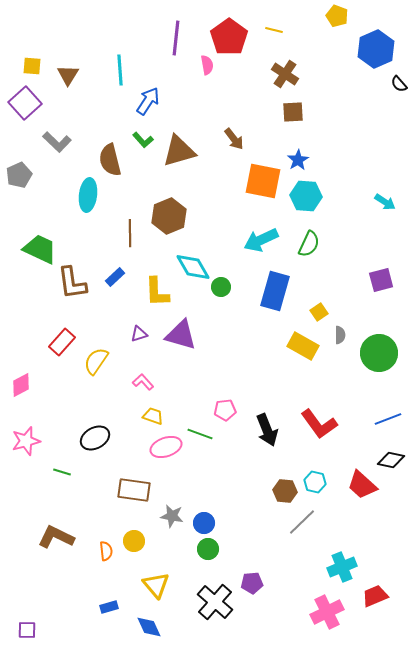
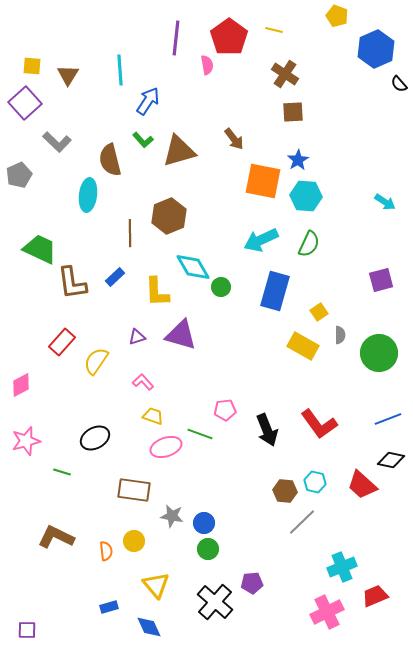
purple triangle at (139, 334): moved 2 px left, 3 px down
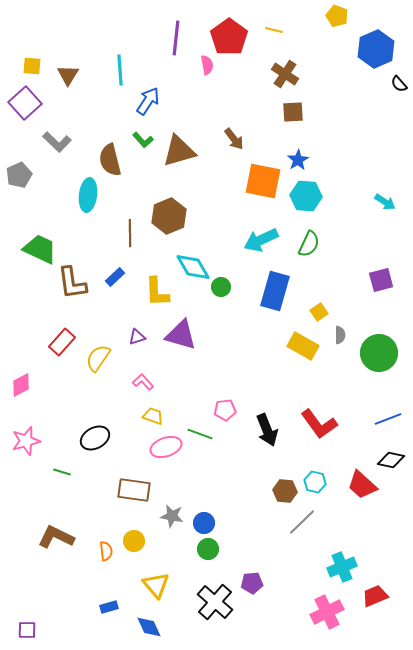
yellow semicircle at (96, 361): moved 2 px right, 3 px up
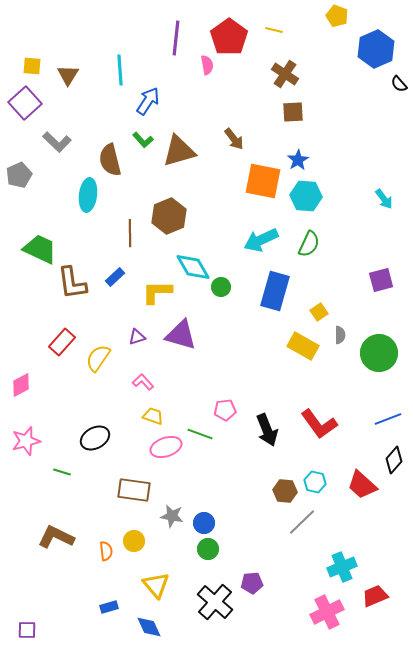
cyan arrow at (385, 202): moved 1 px left, 3 px up; rotated 20 degrees clockwise
yellow L-shape at (157, 292): rotated 92 degrees clockwise
black diamond at (391, 460): moved 3 px right; rotated 60 degrees counterclockwise
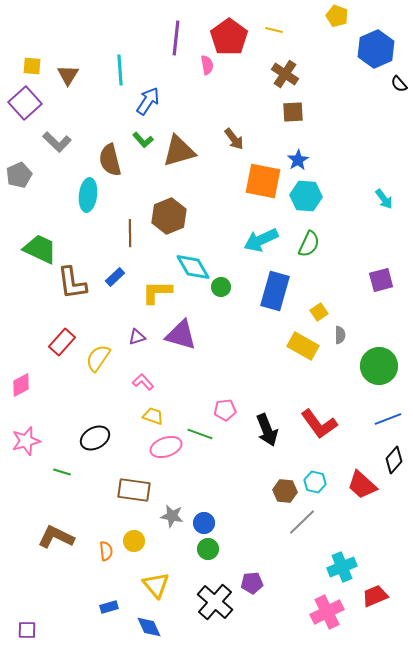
green circle at (379, 353): moved 13 px down
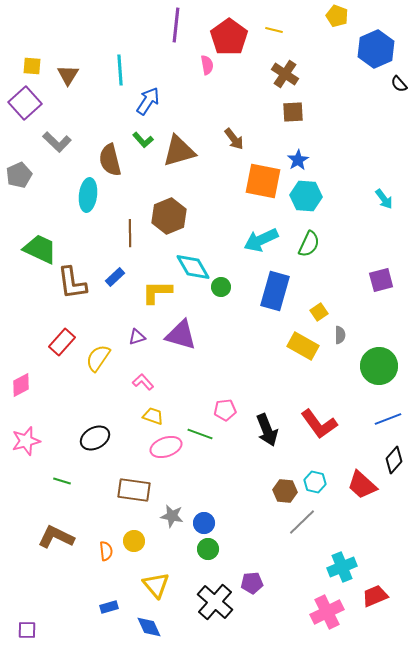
purple line at (176, 38): moved 13 px up
green line at (62, 472): moved 9 px down
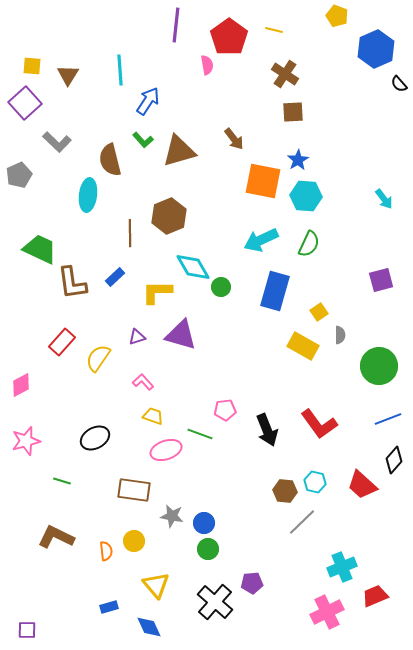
pink ellipse at (166, 447): moved 3 px down
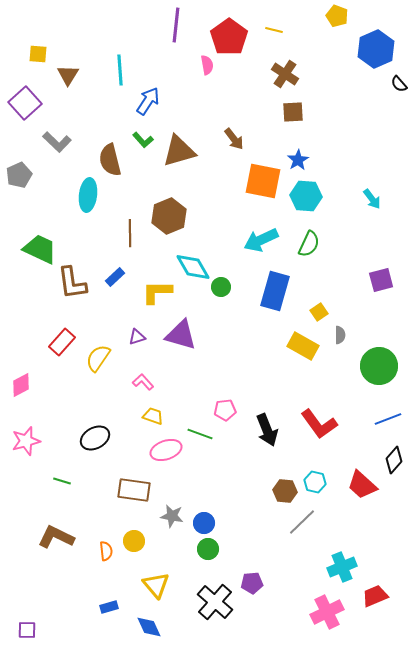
yellow square at (32, 66): moved 6 px right, 12 px up
cyan arrow at (384, 199): moved 12 px left
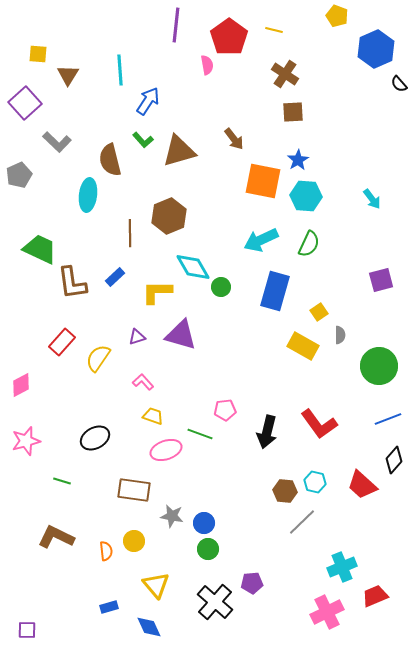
black arrow at (267, 430): moved 2 px down; rotated 36 degrees clockwise
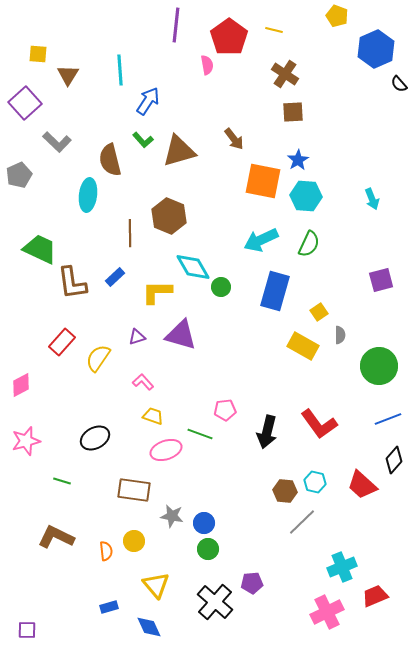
cyan arrow at (372, 199): rotated 15 degrees clockwise
brown hexagon at (169, 216): rotated 16 degrees counterclockwise
